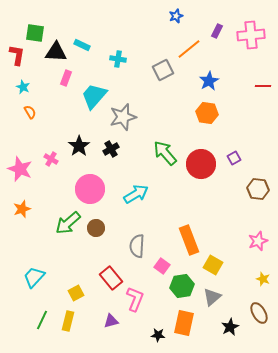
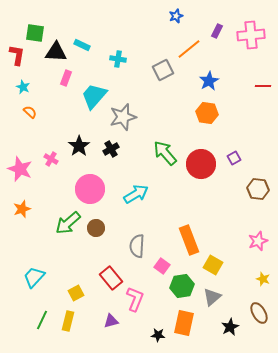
orange semicircle at (30, 112): rotated 16 degrees counterclockwise
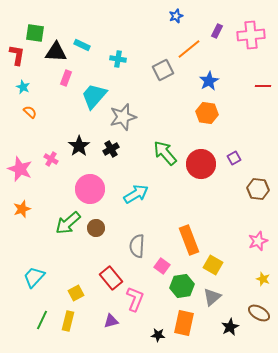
brown ellipse at (259, 313): rotated 30 degrees counterclockwise
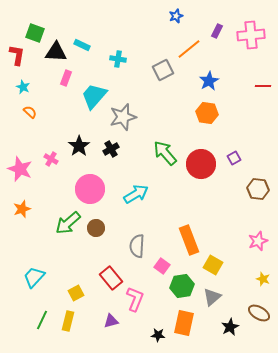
green square at (35, 33): rotated 12 degrees clockwise
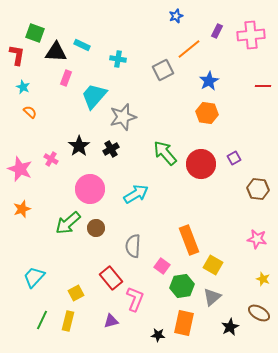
pink star at (258, 241): moved 1 px left, 2 px up; rotated 30 degrees clockwise
gray semicircle at (137, 246): moved 4 px left
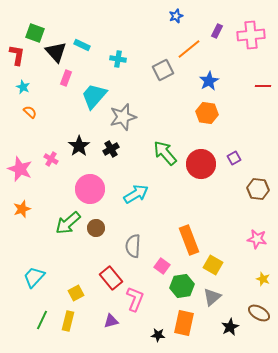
black triangle at (56, 52): rotated 45 degrees clockwise
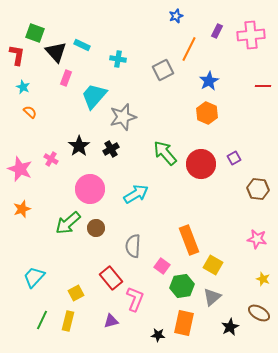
orange line at (189, 49): rotated 25 degrees counterclockwise
orange hexagon at (207, 113): rotated 15 degrees clockwise
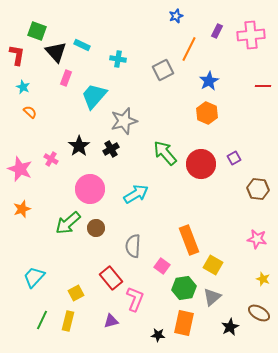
green square at (35, 33): moved 2 px right, 2 px up
gray star at (123, 117): moved 1 px right, 4 px down
green hexagon at (182, 286): moved 2 px right, 2 px down
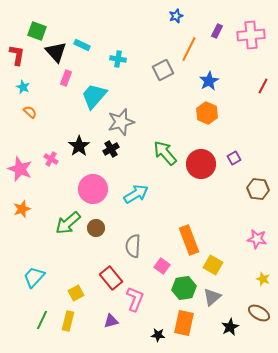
red line at (263, 86): rotated 63 degrees counterclockwise
gray star at (124, 121): moved 3 px left, 1 px down
pink circle at (90, 189): moved 3 px right
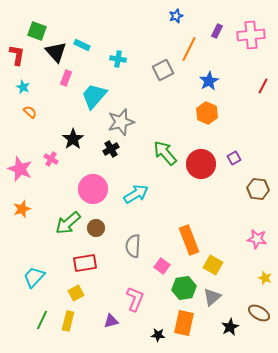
black star at (79, 146): moved 6 px left, 7 px up
red rectangle at (111, 278): moved 26 px left, 15 px up; rotated 60 degrees counterclockwise
yellow star at (263, 279): moved 2 px right, 1 px up
